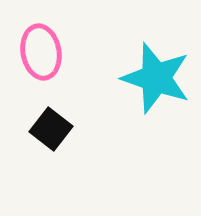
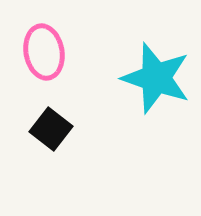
pink ellipse: moved 3 px right
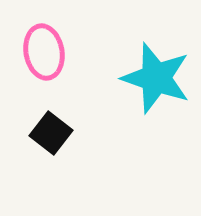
black square: moved 4 px down
